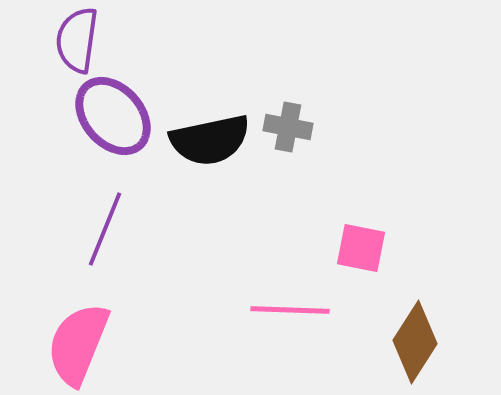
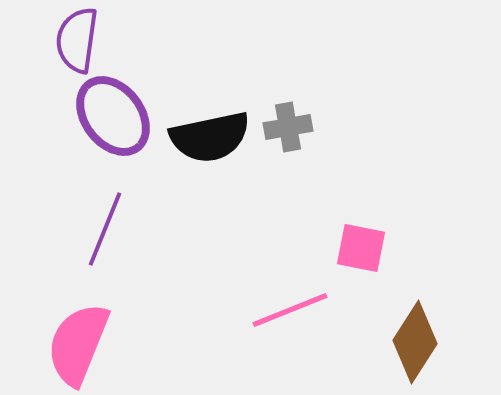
purple ellipse: rotated 4 degrees clockwise
gray cross: rotated 21 degrees counterclockwise
black semicircle: moved 3 px up
pink line: rotated 24 degrees counterclockwise
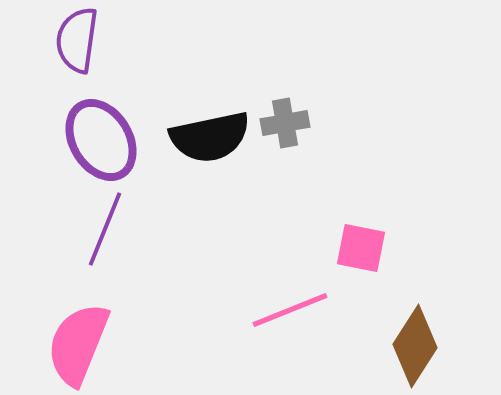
purple ellipse: moved 12 px left, 24 px down; rotated 6 degrees clockwise
gray cross: moved 3 px left, 4 px up
brown diamond: moved 4 px down
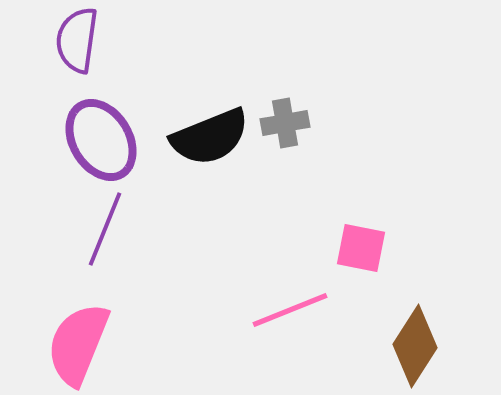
black semicircle: rotated 10 degrees counterclockwise
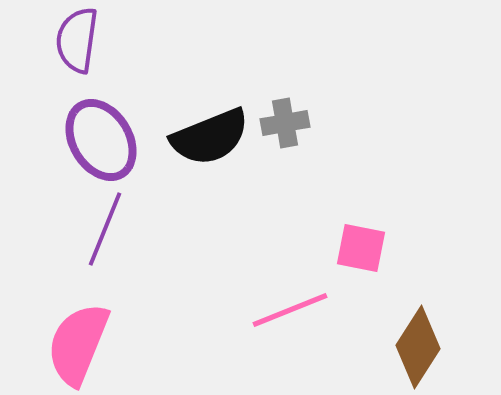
brown diamond: moved 3 px right, 1 px down
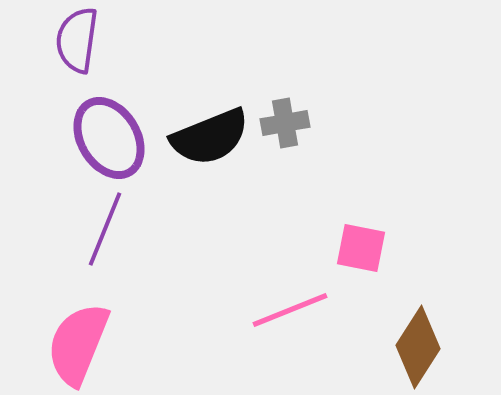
purple ellipse: moved 8 px right, 2 px up
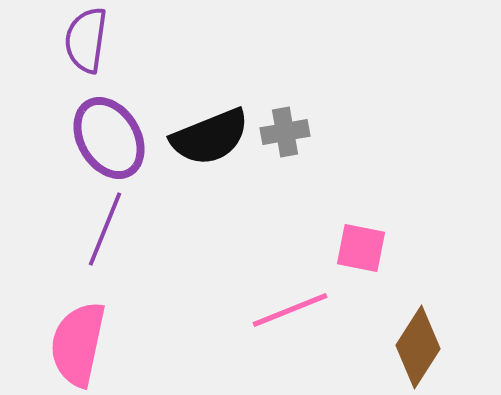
purple semicircle: moved 9 px right
gray cross: moved 9 px down
pink semicircle: rotated 10 degrees counterclockwise
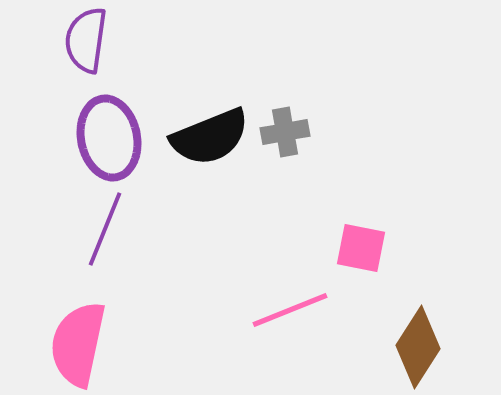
purple ellipse: rotated 20 degrees clockwise
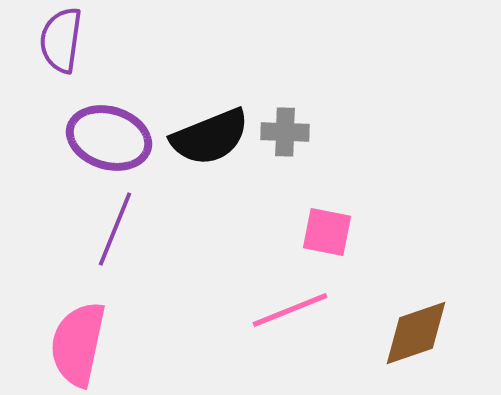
purple semicircle: moved 25 px left
gray cross: rotated 12 degrees clockwise
purple ellipse: rotated 62 degrees counterclockwise
purple line: moved 10 px right
pink square: moved 34 px left, 16 px up
brown diamond: moved 2 px left, 14 px up; rotated 38 degrees clockwise
